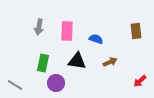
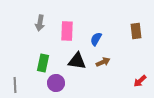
gray arrow: moved 1 px right, 4 px up
blue semicircle: rotated 80 degrees counterclockwise
brown arrow: moved 7 px left
gray line: rotated 56 degrees clockwise
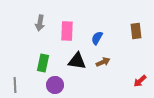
blue semicircle: moved 1 px right, 1 px up
purple circle: moved 1 px left, 2 px down
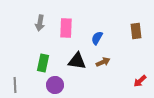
pink rectangle: moved 1 px left, 3 px up
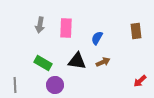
gray arrow: moved 2 px down
green rectangle: rotated 72 degrees counterclockwise
